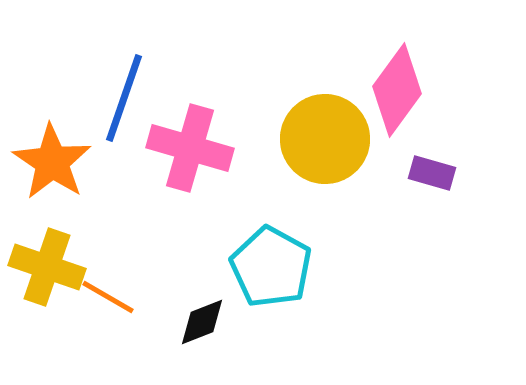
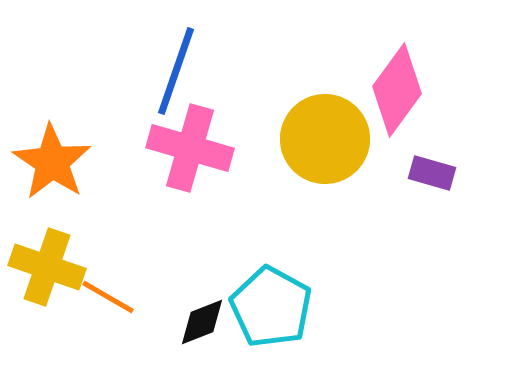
blue line: moved 52 px right, 27 px up
cyan pentagon: moved 40 px down
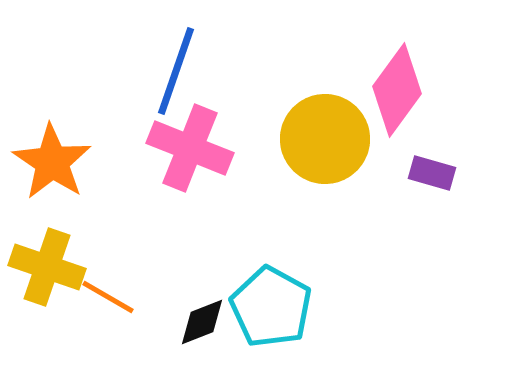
pink cross: rotated 6 degrees clockwise
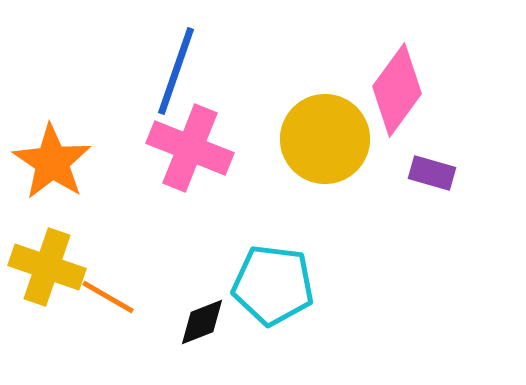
cyan pentagon: moved 2 px right, 22 px up; rotated 22 degrees counterclockwise
